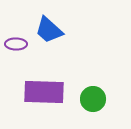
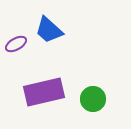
purple ellipse: rotated 30 degrees counterclockwise
purple rectangle: rotated 15 degrees counterclockwise
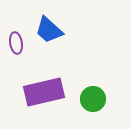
purple ellipse: moved 1 px up; rotated 70 degrees counterclockwise
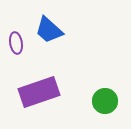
purple rectangle: moved 5 px left; rotated 6 degrees counterclockwise
green circle: moved 12 px right, 2 px down
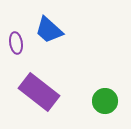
purple rectangle: rotated 57 degrees clockwise
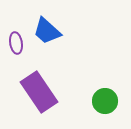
blue trapezoid: moved 2 px left, 1 px down
purple rectangle: rotated 18 degrees clockwise
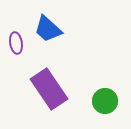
blue trapezoid: moved 1 px right, 2 px up
purple rectangle: moved 10 px right, 3 px up
